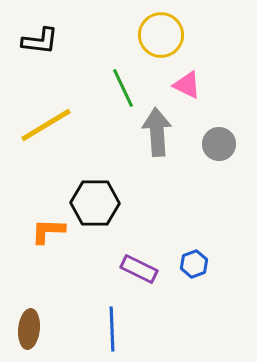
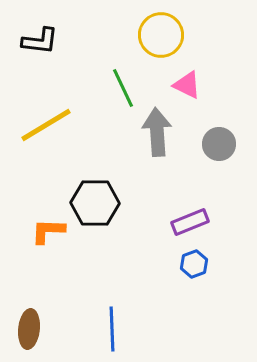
purple rectangle: moved 51 px right, 47 px up; rotated 48 degrees counterclockwise
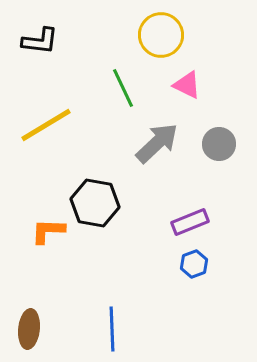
gray arrow: moved 11 px down; rotated 51 degrees clockwise
black hexagon: rotated 9 degrees clockwise
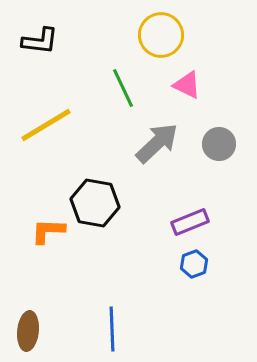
brown ellipse: moved 1 px left, 2 px down
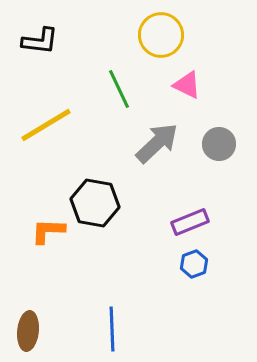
green line: moved 4 px left, 1 px down
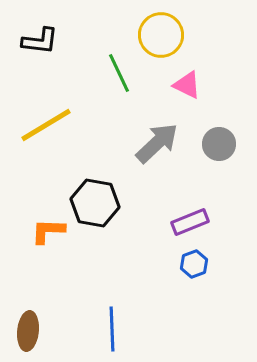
green line: moved 16 px up
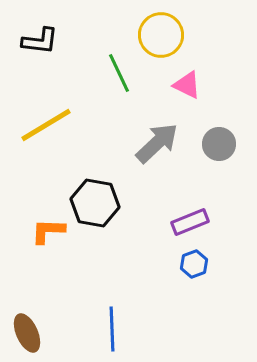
brown ellipse: moved 1 px left, 2 px down; rotated 30 degrees counterclockwise
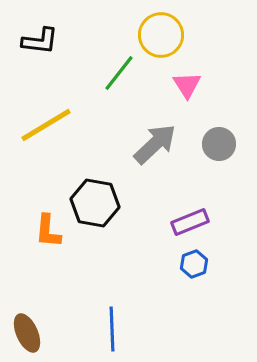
green line: rotated 63 degrees clockwise
pink triangle: rotated 32 degrees clockwise
gray arrow: moved 2 px left, 1 px down
orange L-shape: rotated 87 degrees counterclockwise
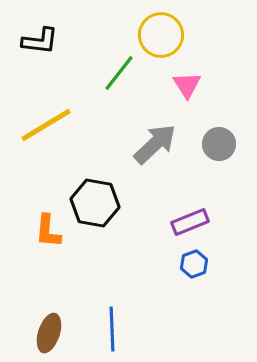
brown ellipse: moved 22 px right; rotated 42 degrees clockwise
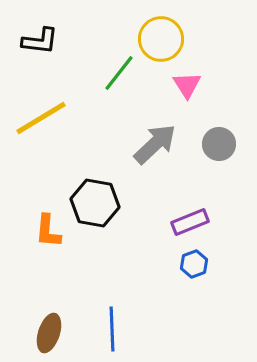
yellow circle: moved 4 px down
yellow line: moved 5 px left, 7 px up
